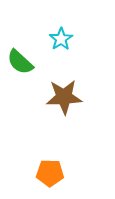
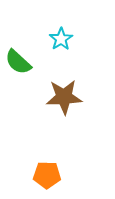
green semicircle: moved 2 px left
orange pentagon: moved 3 px left, 2 px down
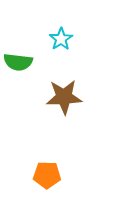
green semicircle: rotated 36 degrees counterclockwise
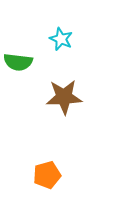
cyan star: rotated 15 degrees counterclockwise
orange pentagon: rotated 16 degrees counterclockwise
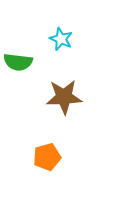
orange pentagon: moved 18 px up
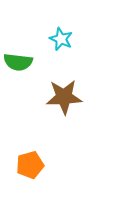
orange pentagon: moved 17 px left, 8 px down
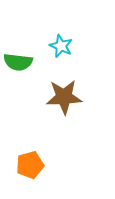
cyan star: moved 7 px down
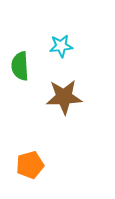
cyan star: rotated 30 degrees counterclockwise
green semicircle: moved 2 px right, 4 px down; rotated 80 degrees clockwise
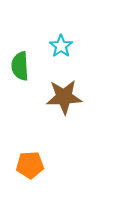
cyan star: rotated 30 degrees counterclockwise
orange pentagon: rotated 12 degrees clockwise
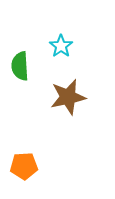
brown star: moved 4 px right; rotated 9 degrees counterclockwise
orange pentagon: moved 6 px left, 1 px down
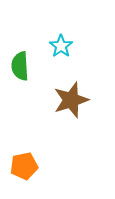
brown star: moved 3 px right, 3 px down; rotated 6 degrees counterclockwise
orange pentagon: rotated 8 degrees counterclockwise
